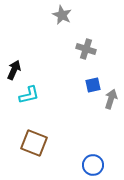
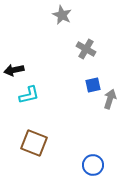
gray cross: rotated 12 degrees clockwise
black arrow: rotated 126 degrees counterclockwise
gray arrow: moved 1 px left
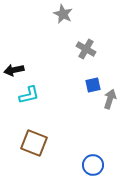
gray star: moved 1 px right, 1 px up
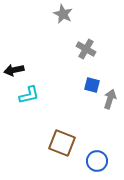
blue square: moved 1 px left; rotated 28 degrees clockwise
brown square: moved 28 px right
blue circle: moved 4 px right, 4 px up
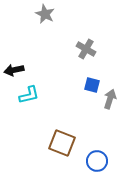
gray star: moved 18 px left
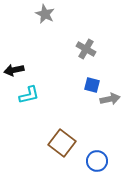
gray arrow: rotated 60 degrees clockwise
brown square: rotated 16 degrees clockwise
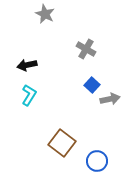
black arrow: moved 13 px right, 5 px up
blue square: rotated 28 degrees clockwise
cyan L-shape: rotated 45 degrees counterclockwise
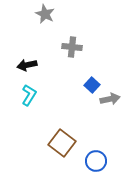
gray cross: moved 14 px left, 2 px up; rotated 24 degrees counterclockwise
blue circle: moved 1 px left
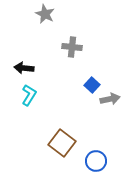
black arrow: moved 3 px left, 3 px down; rotated 18 degrees clockwise
